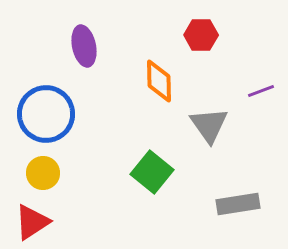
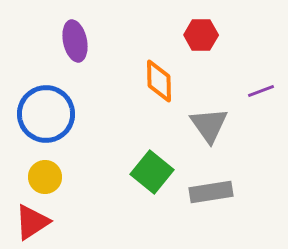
purple ellipse: moved 9 px left, 5 px up
yellow circle: moved 2 px right, 4 px down
gray rectangle: moved 27 px left, 12 px up
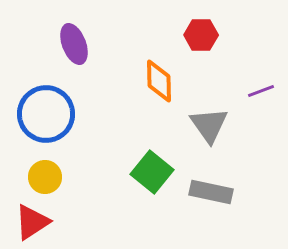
purple ellipse: moved 1 px left, 3 px down; rotated 9 degrees counterclockwise
gray rectangle: rotated 21 degrees clockwise
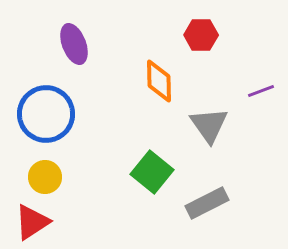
gray rectangle: moved 4 px left, 11 px down; rotated 39 degrees counterclockwise
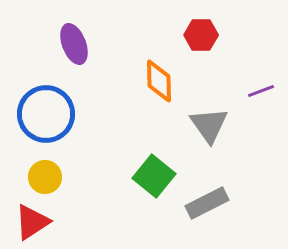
green square: moved 2 px right, 4 px down
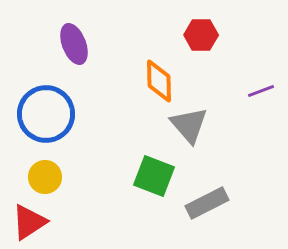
gray triangle: moved 20 px left; rotated 6 degrees counterclockwise
green square: rotated 18 degrees counterclockwise
red triangle: moved 3 px left
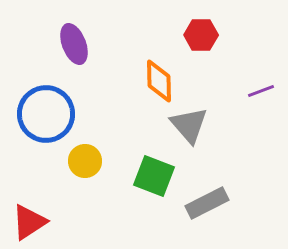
yellow circle: moved 40 px right, 16 px up
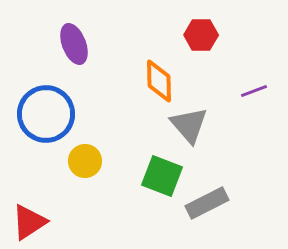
purple line: moved 7 px left
green square: moved 8 px right
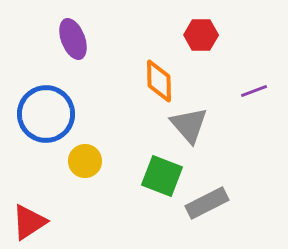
purple ellipse: moved 1 px left, 5 px up
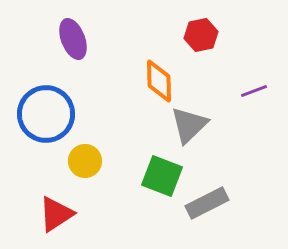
red hexagon: rotated 12 degrees counterclockwise
gray triangle: rotated 27 degrees clockwise
red triangle: moved 27 px right, 8 px up
